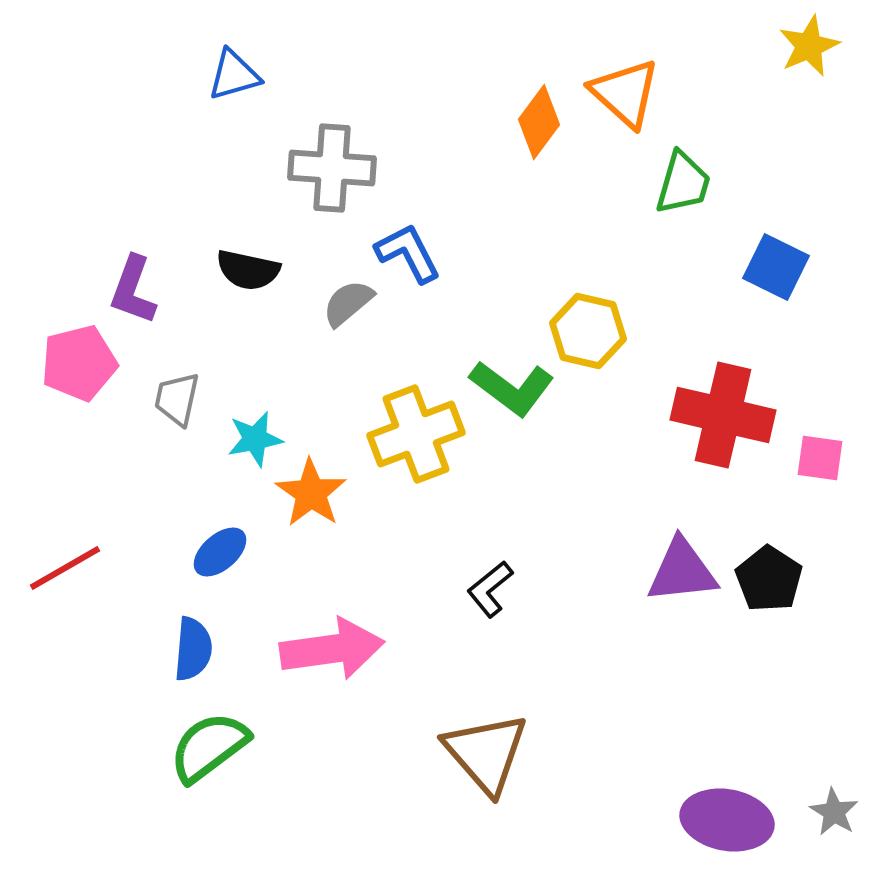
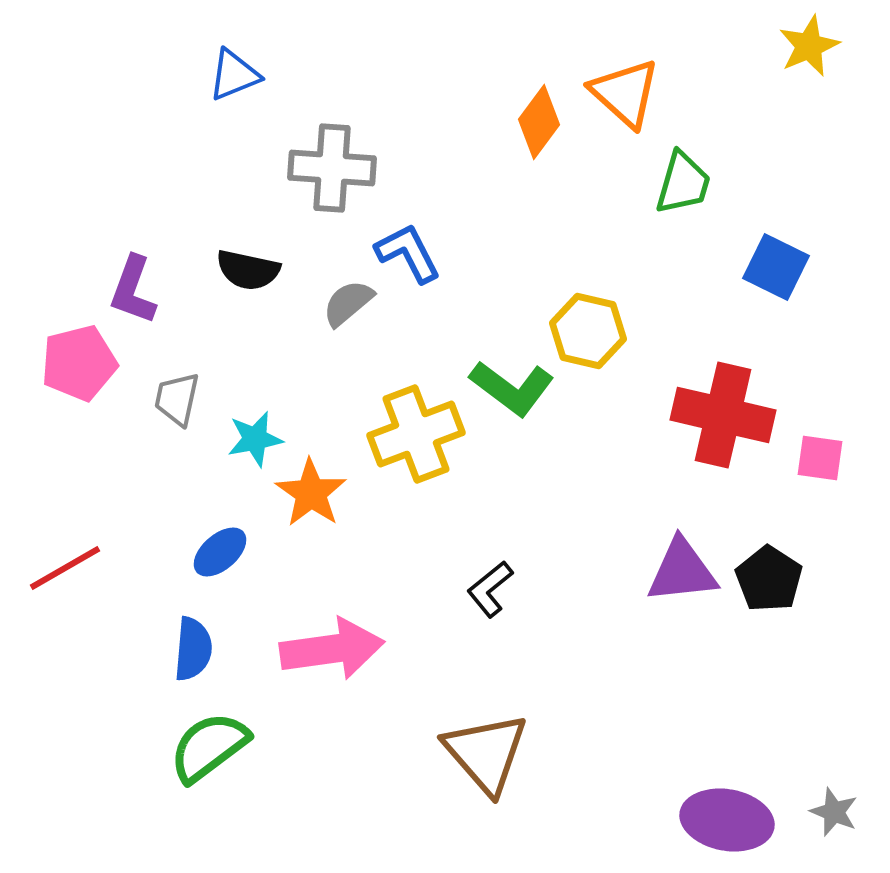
blue triangle: rotated 6 degrees counterclockwise
gray star: rotated 9 degrees counterclockwise
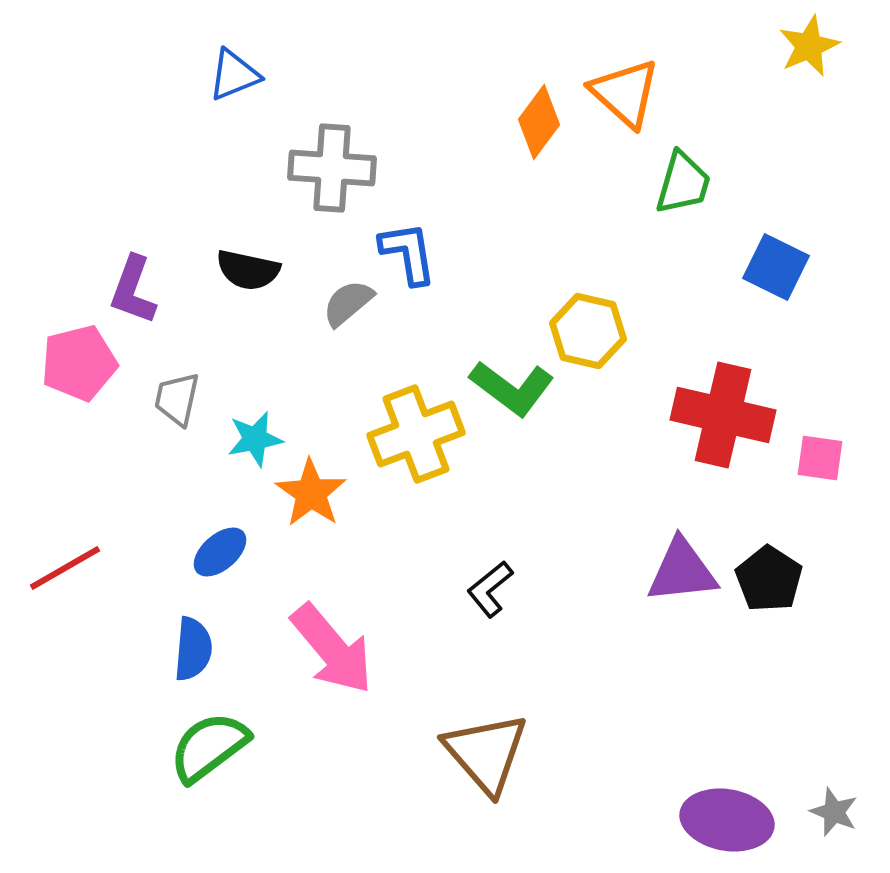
blue L-shape: rotated 18 degrees clockwise
pink arrow: rotated 58 degrees clockwise
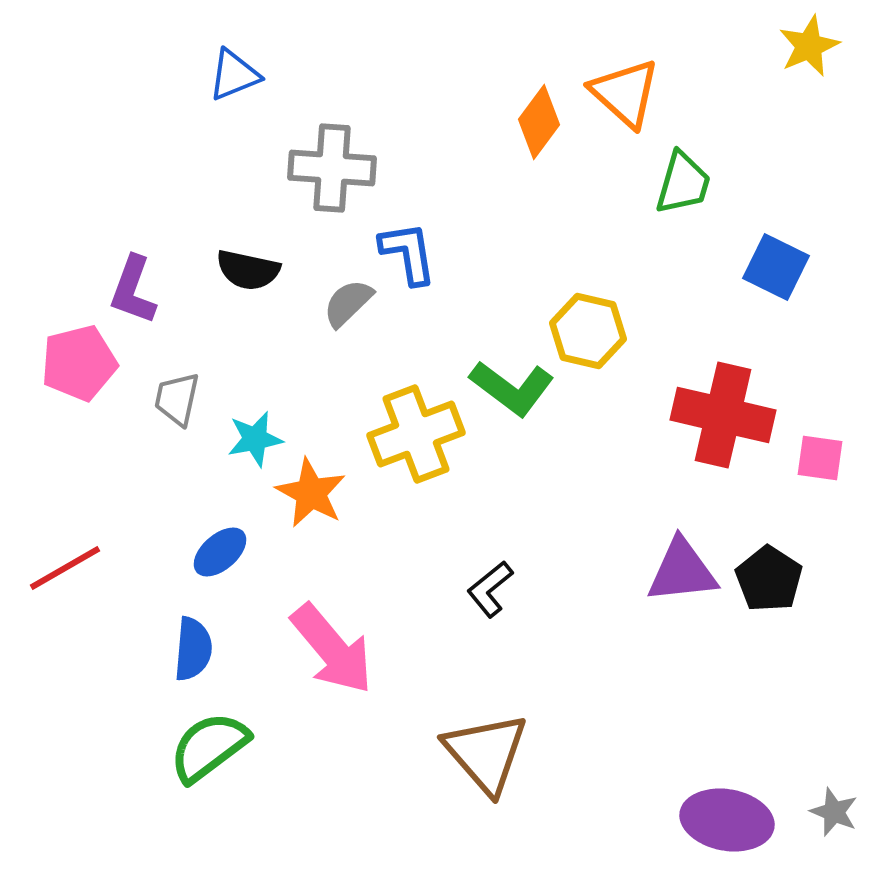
gray semicircle: rotated 4 degrees counterclockwise
orange star: rotated 6 degrees counterclockwise
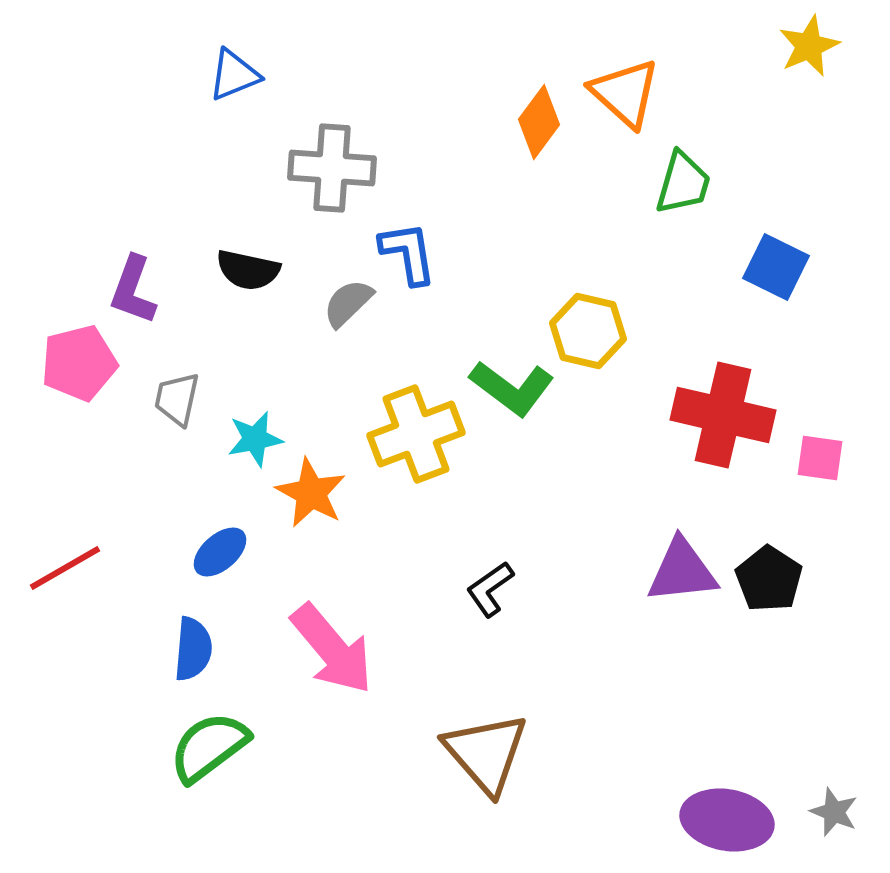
black L-shape: rotated 4 degrees clockwise
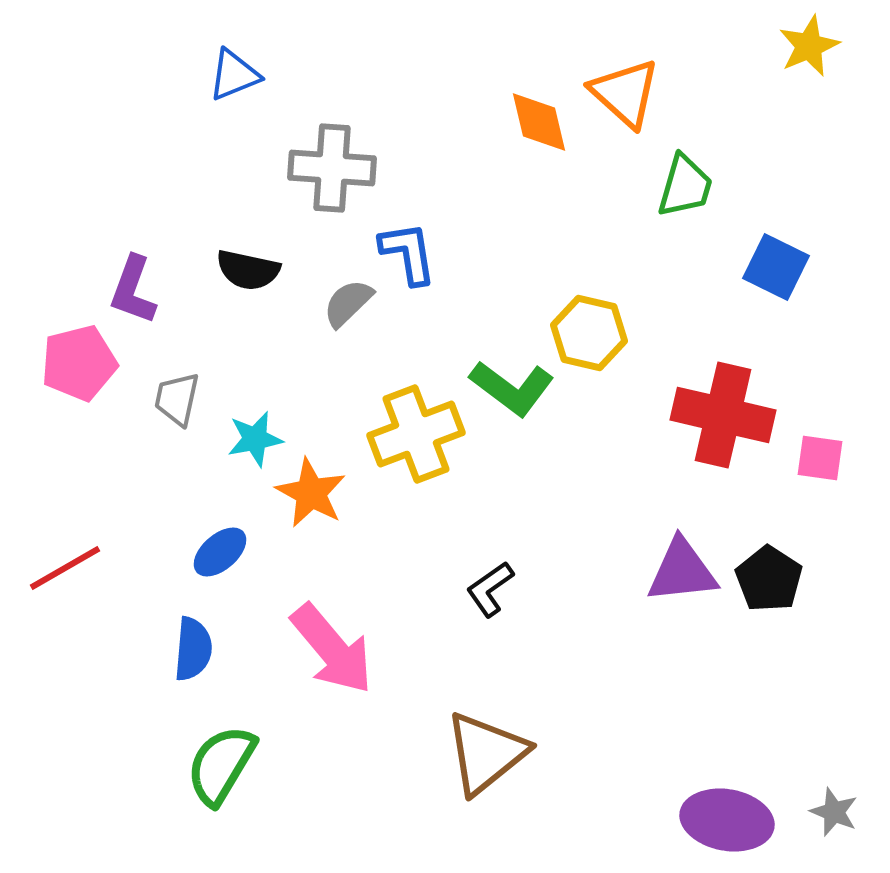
orange diamond: rotated 50 degrees counterclockwise
green trapezoid: moved 2 px right, 3 px down
yellow hexagon: moved 1 px right, 2 px down
green semicircle: moved 12 px right, 18 px down; rotated 22 degrees counterclockwise
brown triangle: rotated 32 degrees clockwise
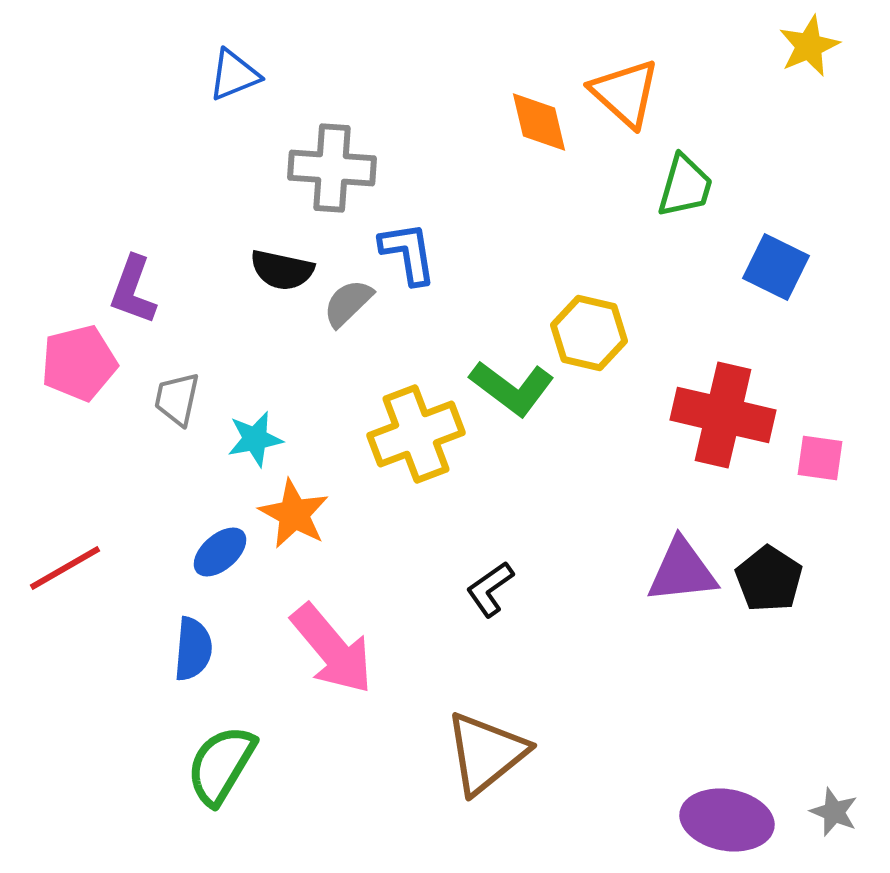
black semicircle: moved 34 px right
orange star: moved 17 px left, 21 px down
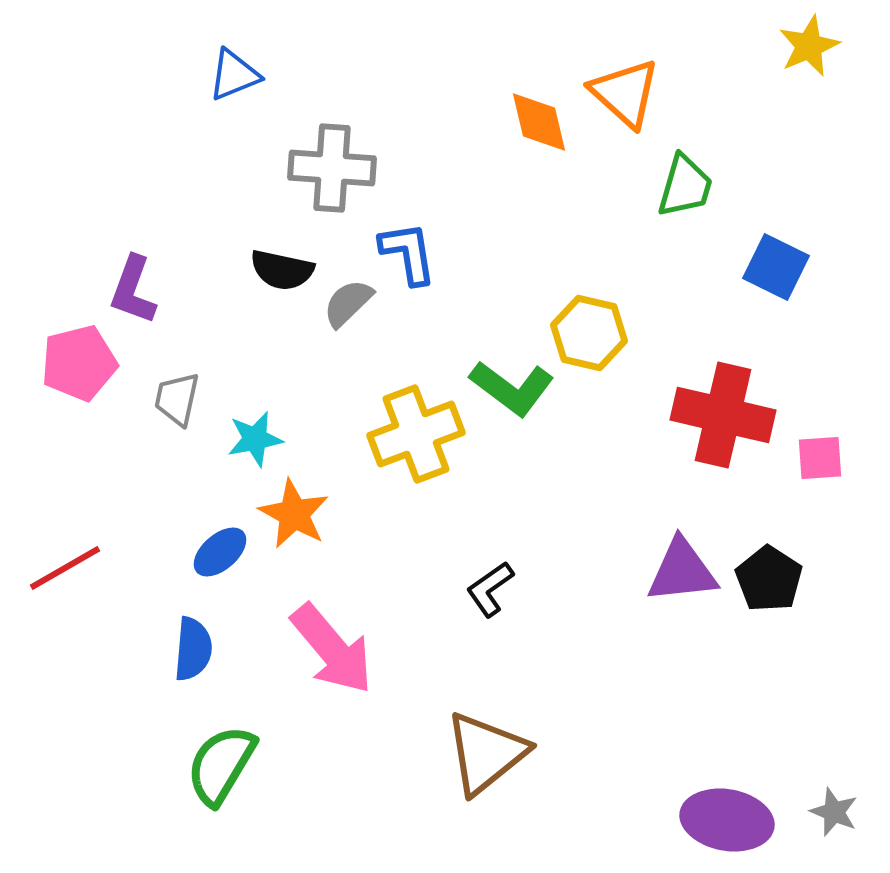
pink square: rotated 12 degrees counterclockwise
